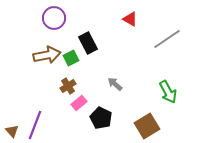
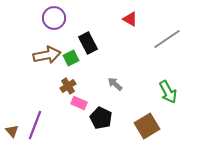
pink rectangle: rotated 63 degrees clockwise
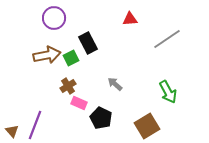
red triangle: rotated 35 degrees counterclockwise
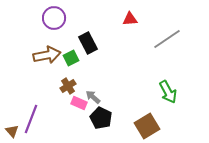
gray arrow: moved 22 px left, 13 px down
purple line: moved 4 px left, 6 px up
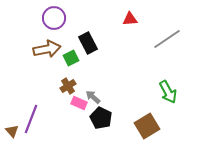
brown arrow: moved 6 px up
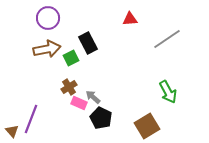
purple circle: moved 6 px left
brown cross: moved 1 px right, 1 px down
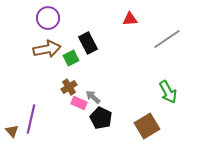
purple line: rotated 8 degrees counterclockwise
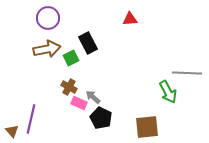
gray line: moved 20 px right, 34 px down; rotated 36 degrees clockwise
brown cross: rotated 28 degrees counterclockwise
brown square: moved 1 px down; rotated 25 degrees clockwise
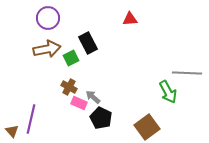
brown square: rotated 30 degrees counterclockwise
